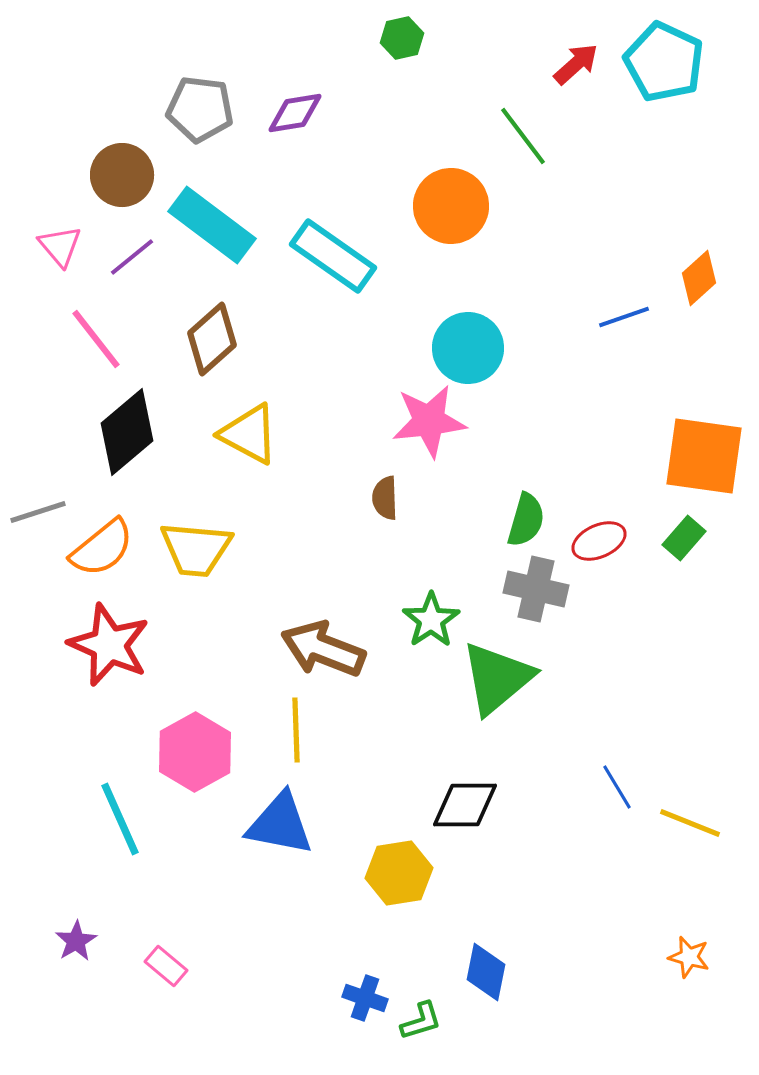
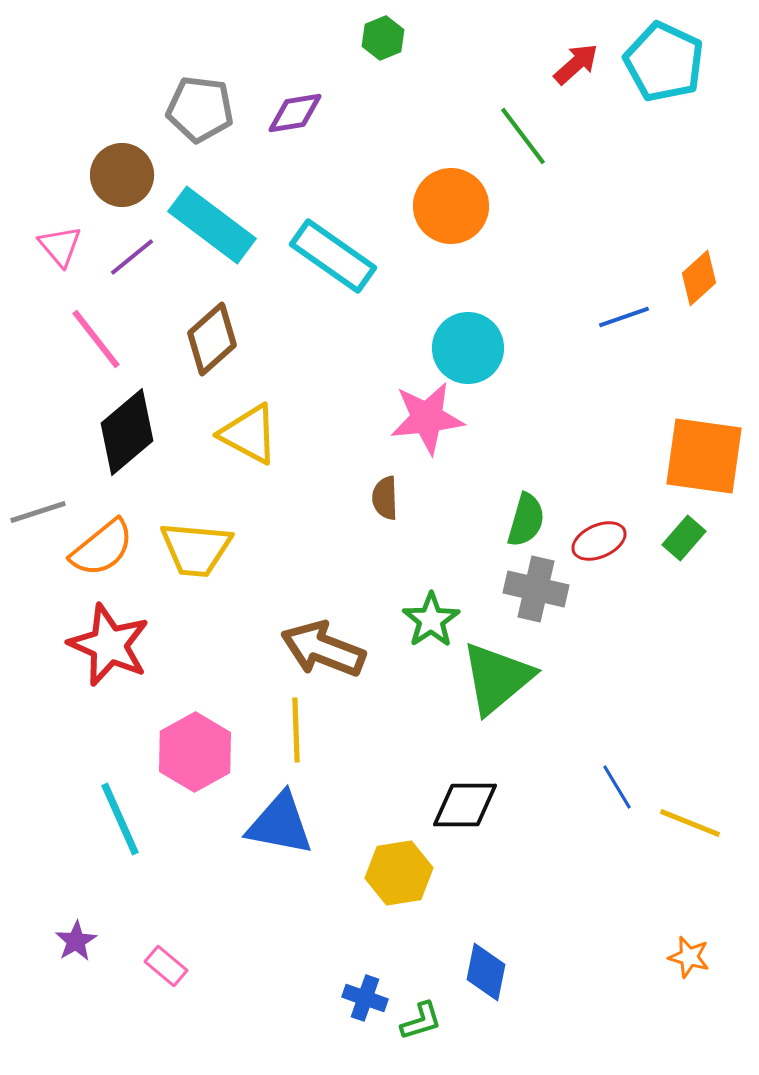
green hexagon at (402, 38): moved 19 px left; rotated 9 degrees counterclockwise
pink star at (429, 421): moved 2 px left, 3 px up
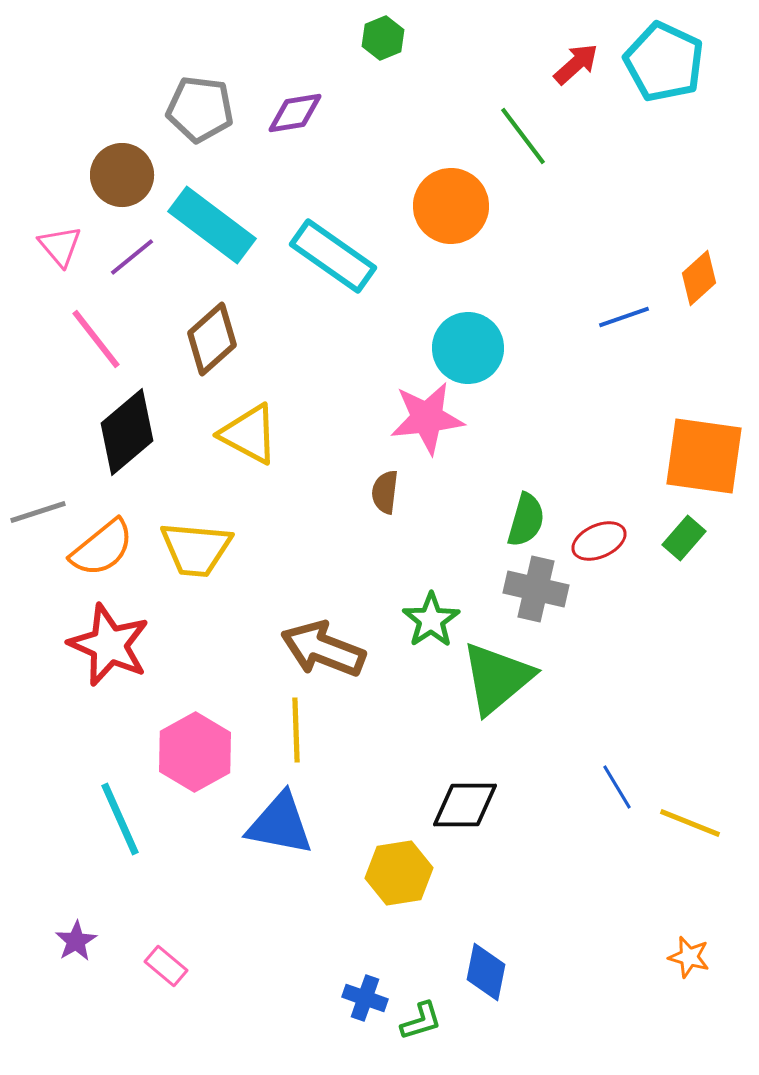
brown semicircle at (385, 498): moved 6 px up; rotated 9 degrees clockwise
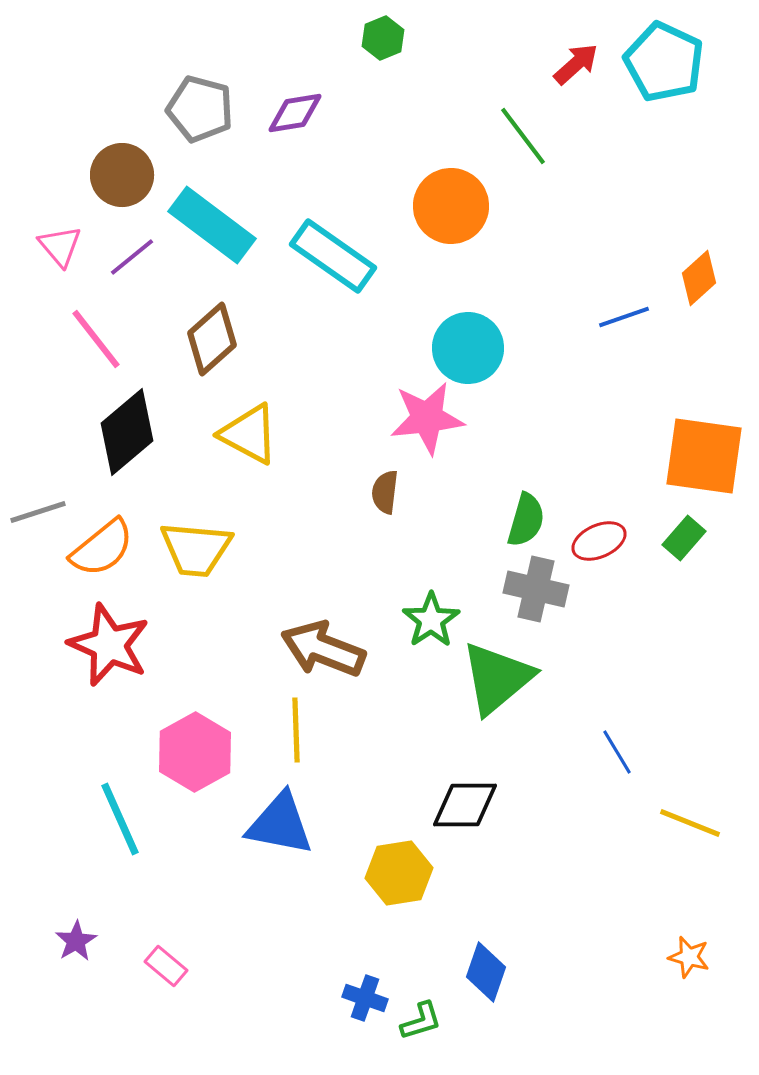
gray pentagon at (200, 109): rotated 8 degrees clockwise
blue line at (617, 787): moved 35 px up
blue diamond at (486, 972): rotated 8 degrees clockwise
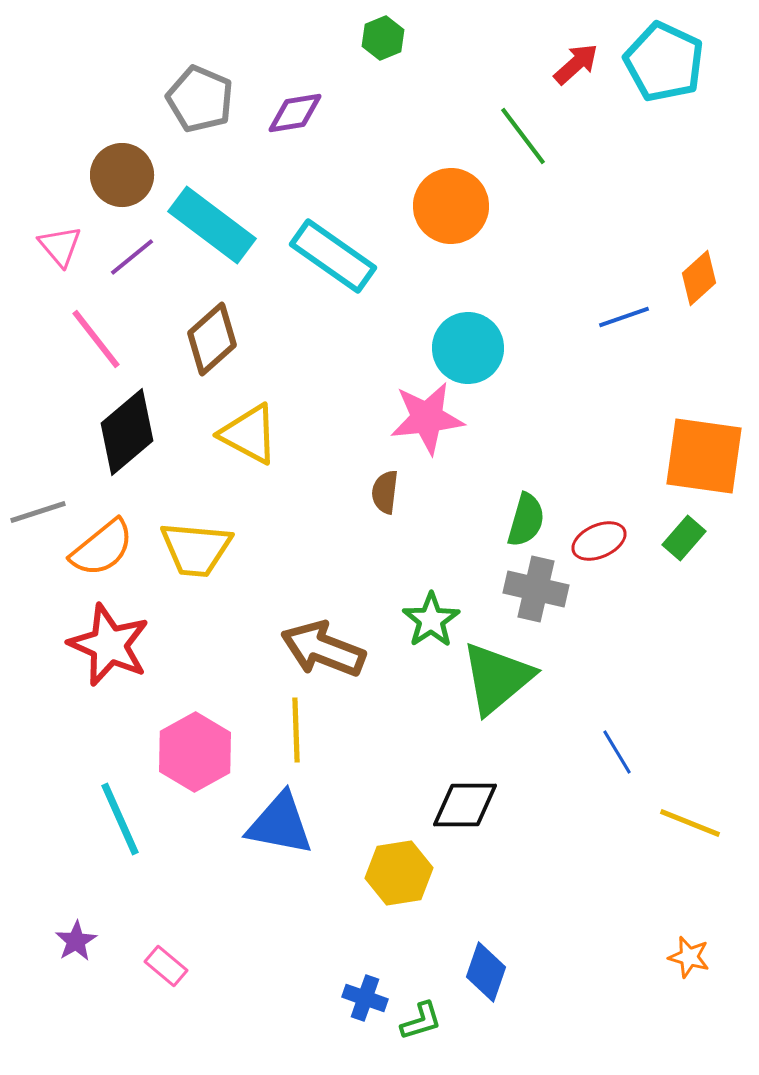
gray pentagon at (200, 109): moved 10 px up; rotated 8 degrees clockwise
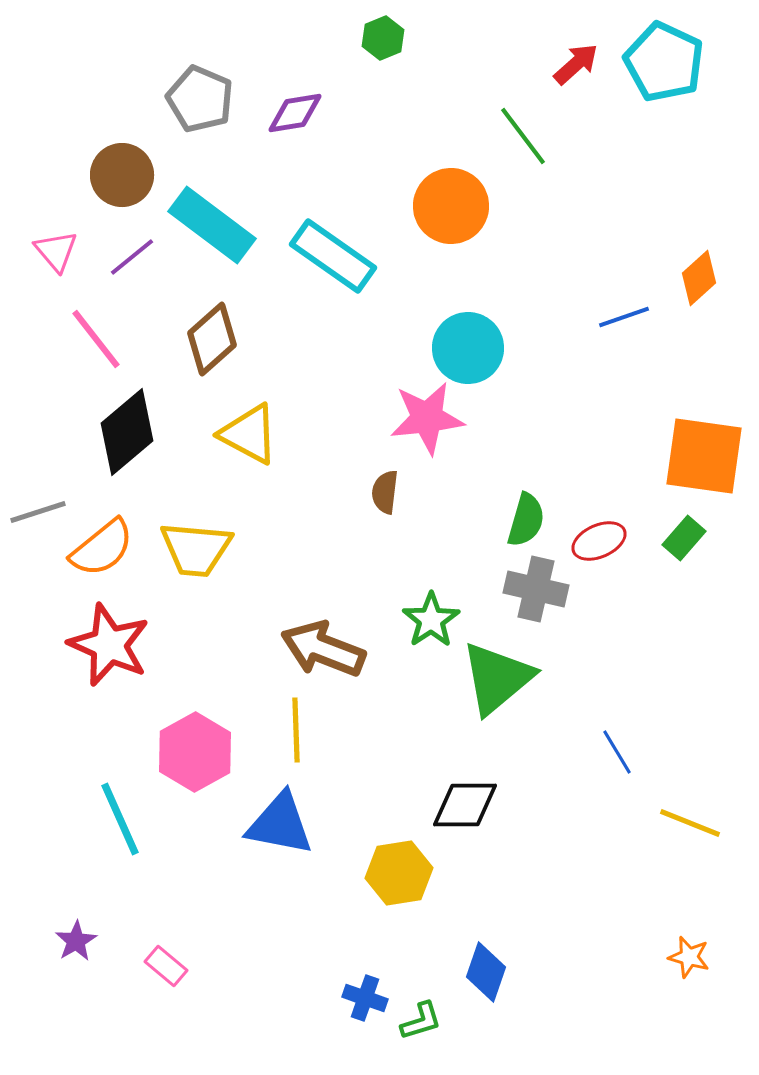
pink triangle at (60, 246): moved 4 px left, 5 px down
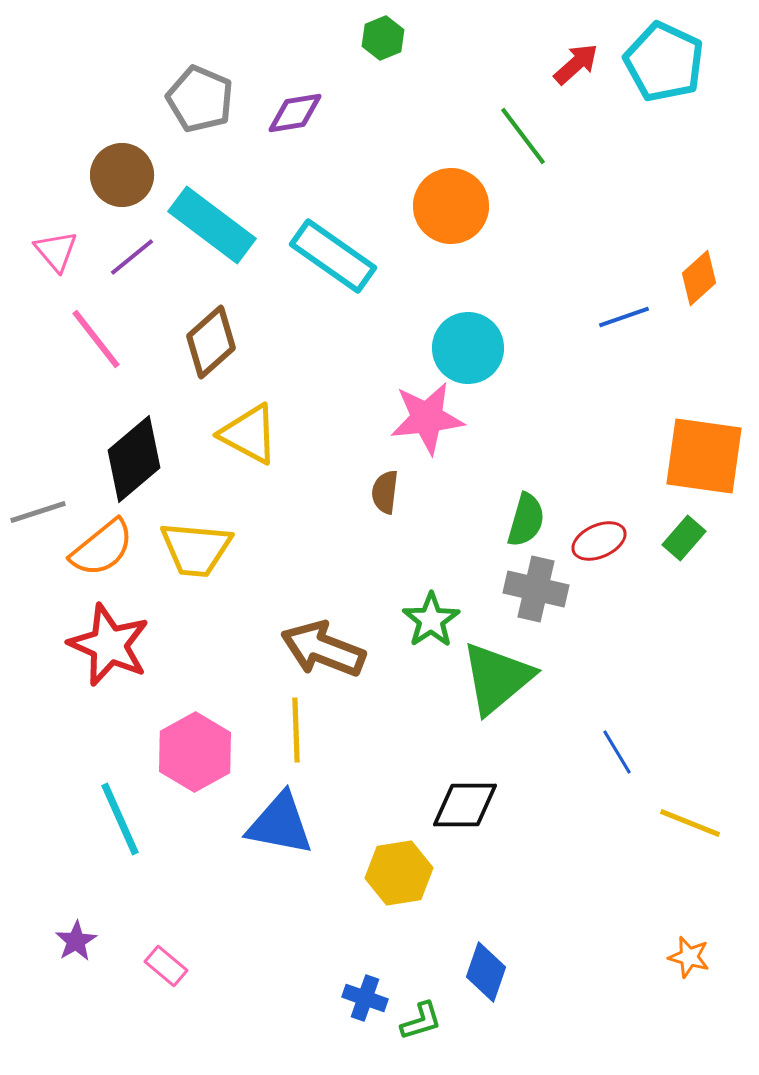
brown diamond at (212, 339): moved 1 px left, 3 px down
black diamond at (127, 432): moved 7 px right, 27 px down
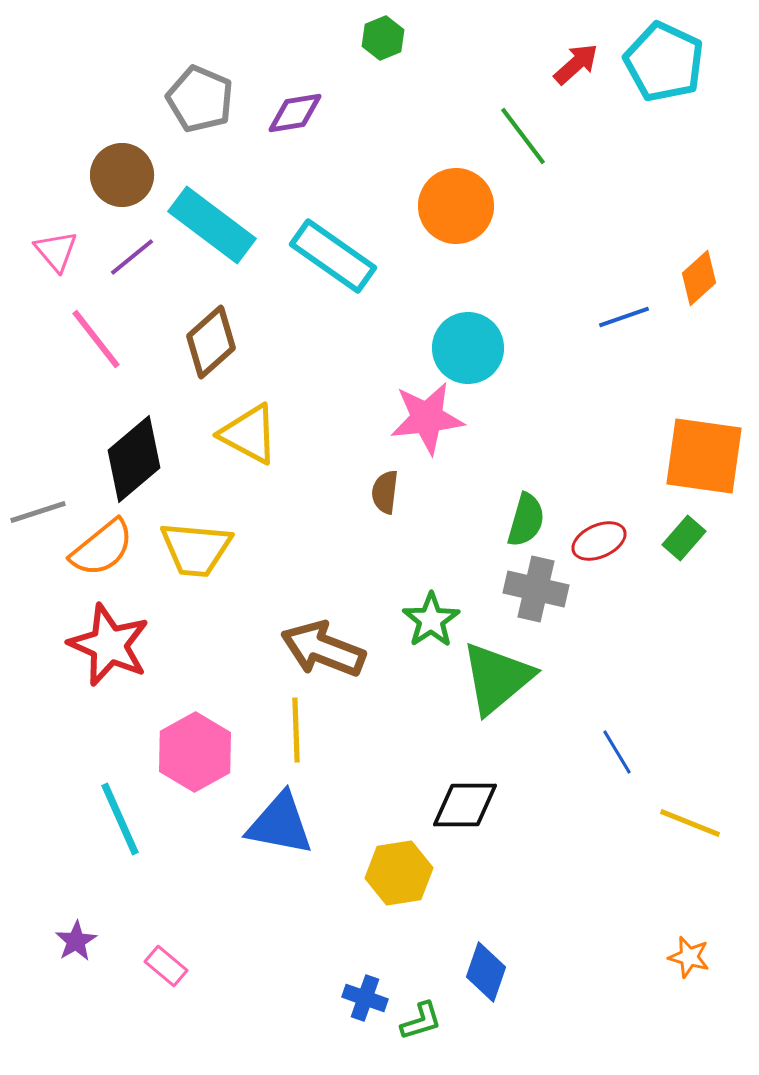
orange circle at (451, 206): moved 5 px right
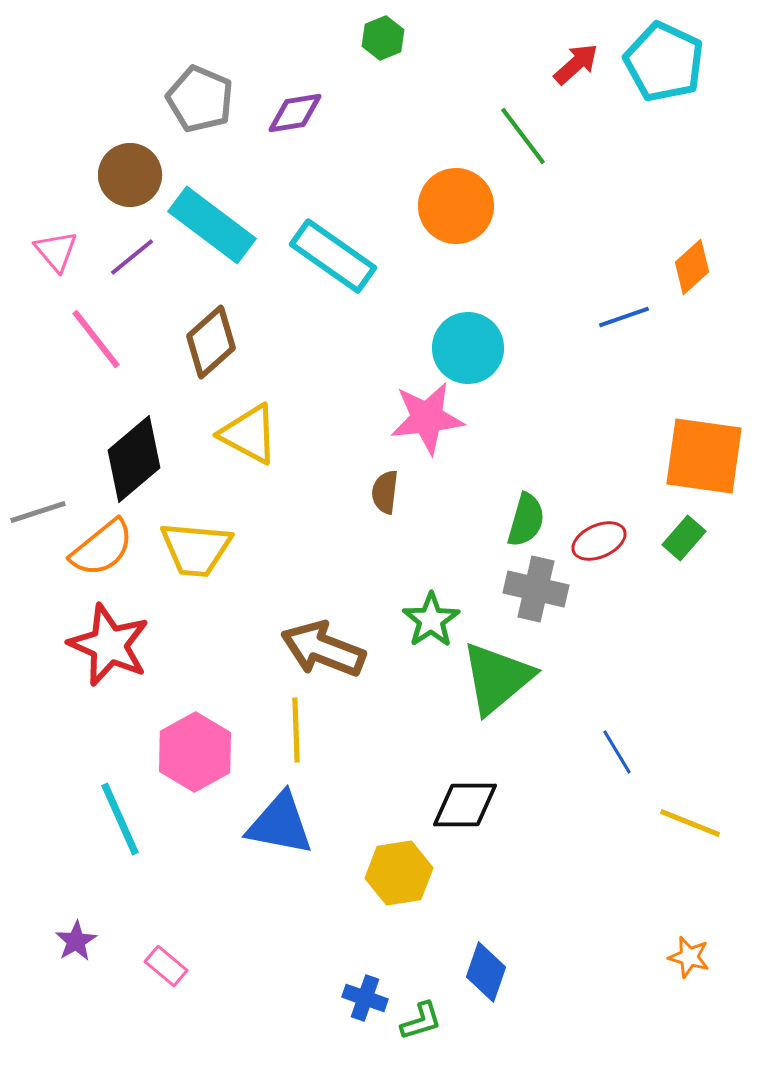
brown circle at (122, 175): moved 8 px right
orange diamond at (699, 278): moved 7 px left, 11 px up
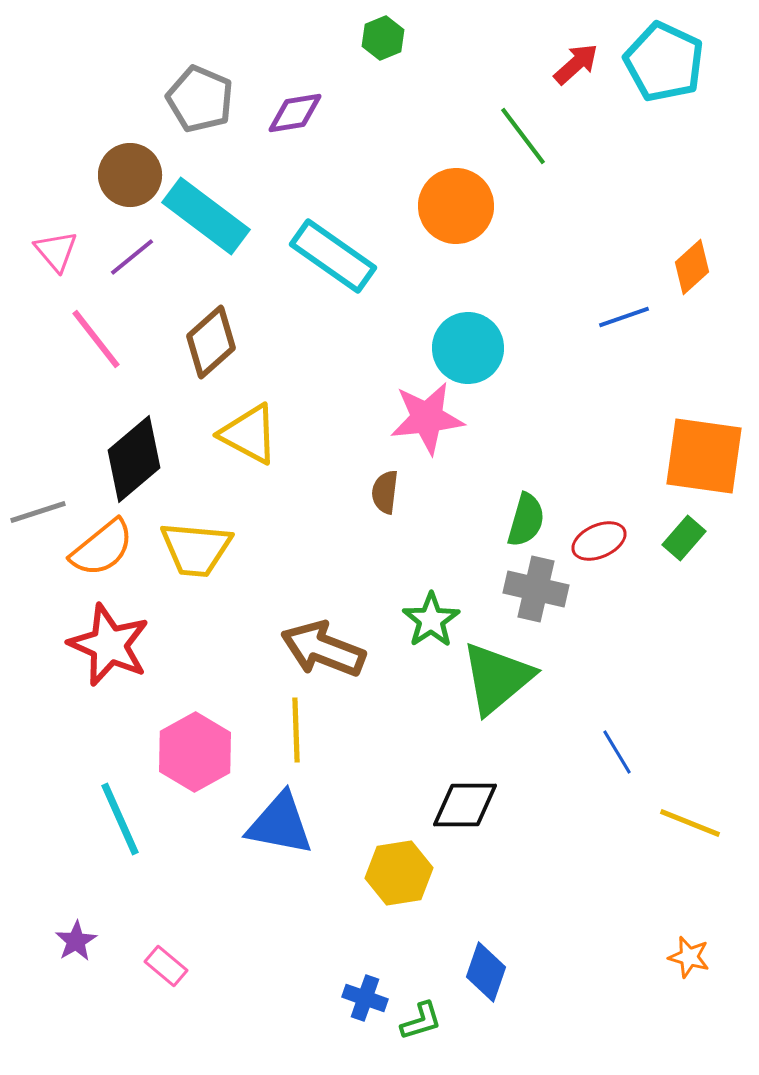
cyan rectangle at (212, 225): moved 6 px left, 9 px up
